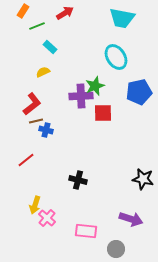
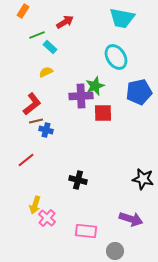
red arrow: moved 9 px down
green line: moved 9 px down
yellow semicircle: moved 3 px right
gray circle: moved 1 px left, 2 px down
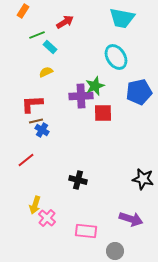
red L-shape: rotated 145 degrees counterclockwise
blue cross: moved 4 px left; rotated 16 degrees clockwise
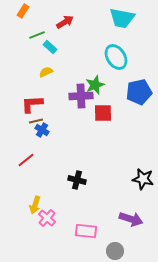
green star: moved 1 px up
black cross: moved 1 px left
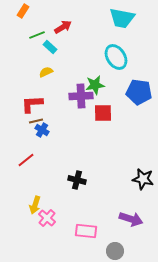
red arrow: moved 2 px left, 5 px down
green star: rotated 12 degrees clockwise
blue pentagon: rotated 20 degrees clockwise
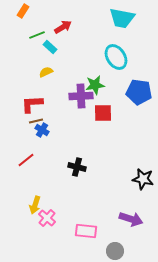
black cross: moved 13 px up
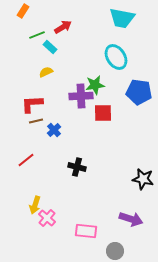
blue cross: moved 12 px right; rotated 16 degrees clockwise
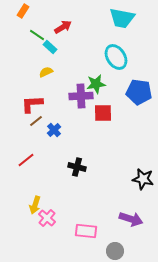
green line: rotated 56 degrees clockwise
green star: moved 1 px right, 1 px up
brown line: rotated 24 degrees counterclockwise
